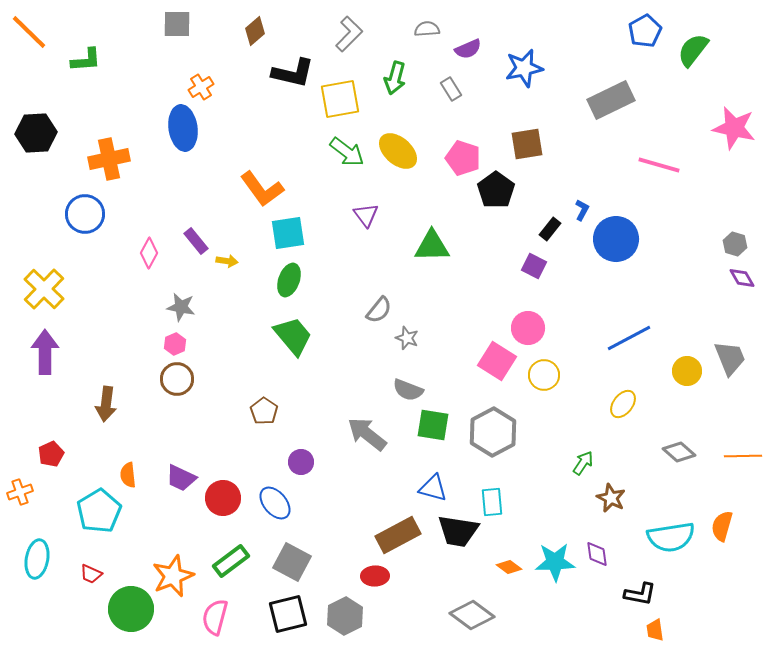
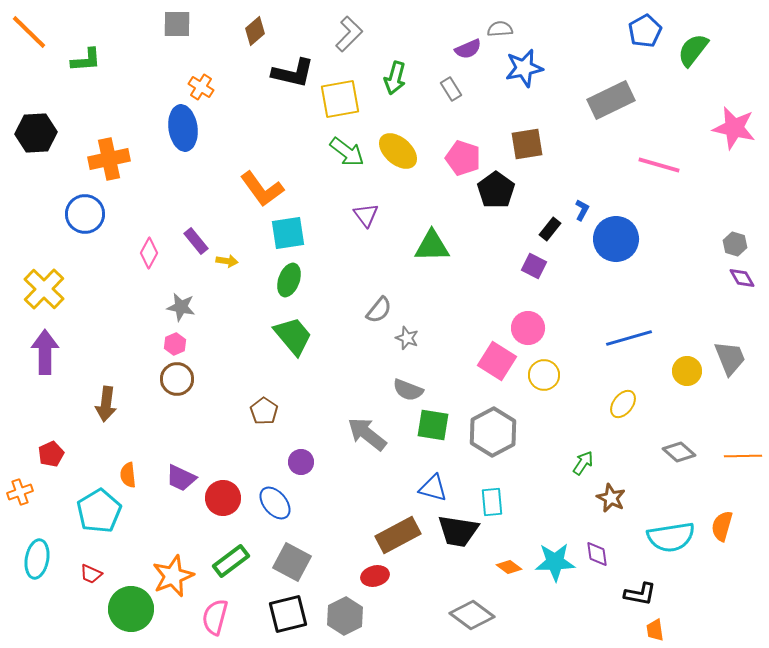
gray semicircle at (427, 29): moved 73 px right
orange cross at (201, 87): rotated 25 degrees counterclockwise
blue line at (629, 338): rotated 12 degrees clockwise
red ellipse at (375, 576): rotated 12 degrees counterclockwise
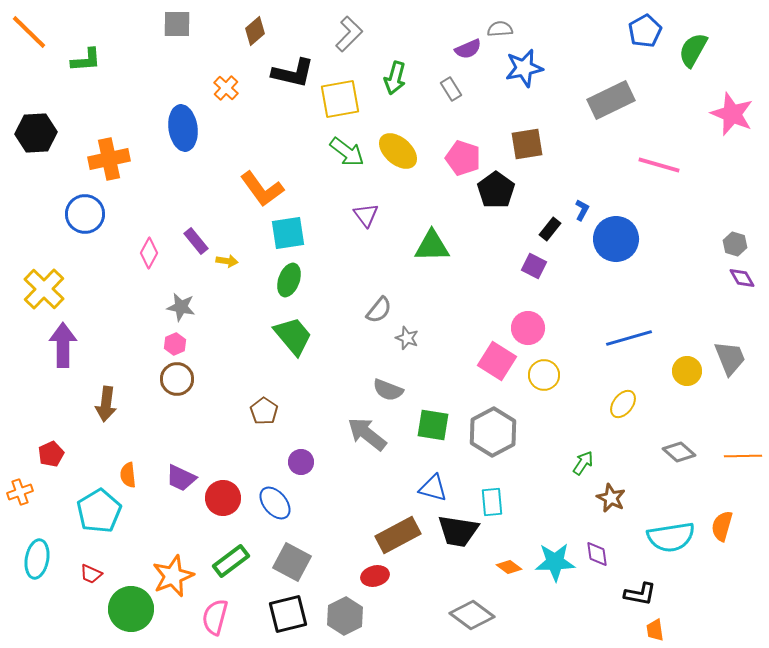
green semicircle at (693, 50): rotated 9 degrees counterclockwise
orange cross at (201, 87): moved 25 px right, 1 px down; rotated 10 degrees clockwise
pink star at (734, 128): moved 2 px left, 14 px up; rotated 9 degrees clockwise
purple arrow at (45, 352): moved 18 px right, 7 px up
gray semicircle at (408, 390): moved 20 px left
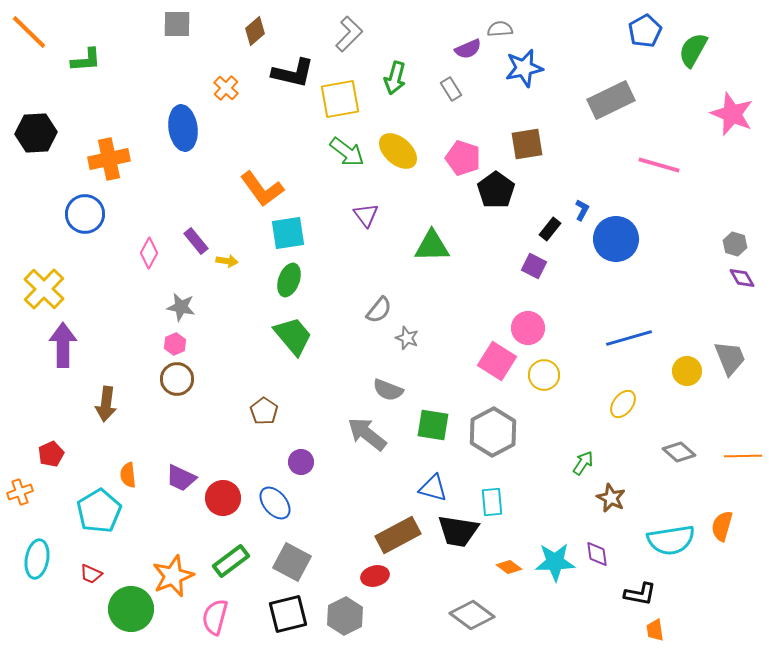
cyan semicircle at (671, 537): moved 3 px down
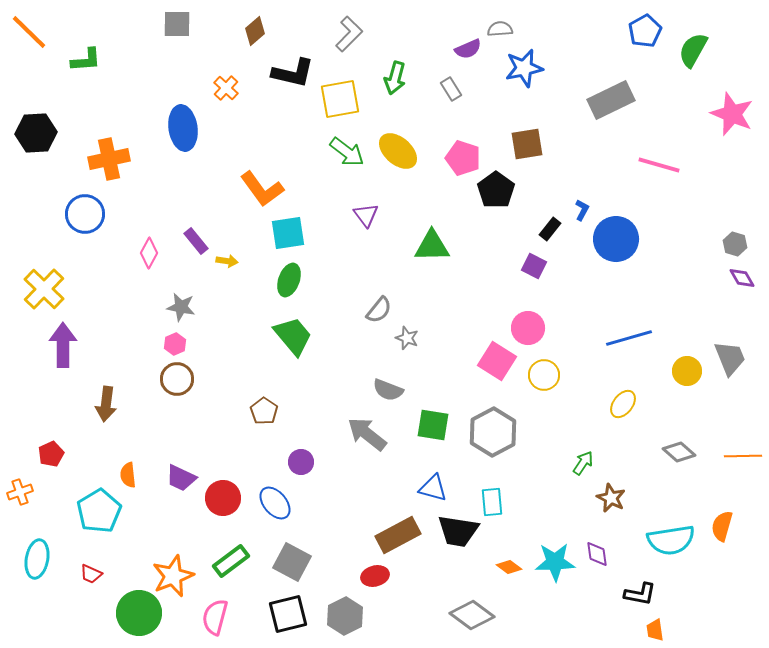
green circle at (131, 609): moved 8 px right, 4 px down
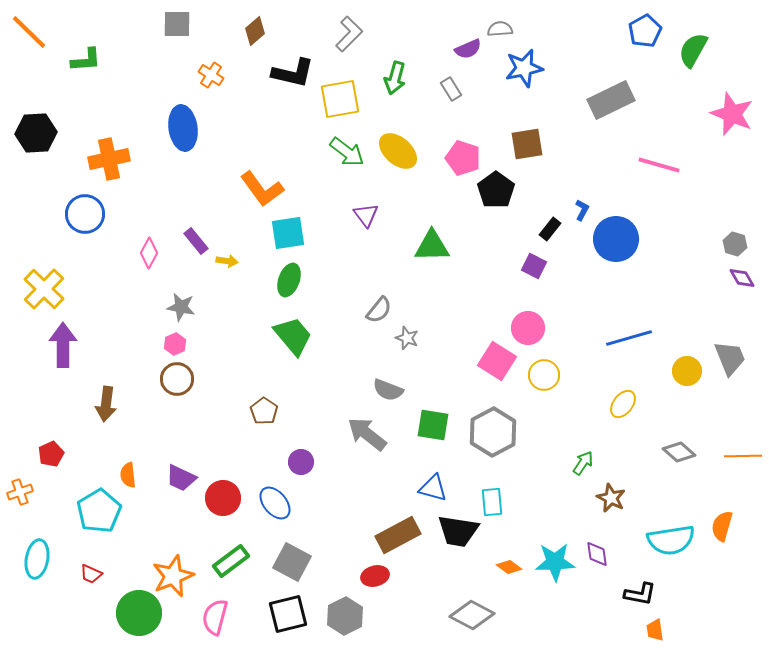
orange cross at (226, 88): moved 15 px left, 13 px up; rotated 10 degrees counterclockwise
gray diamond at (472, 615): rotated 9 degrees counterclockwise
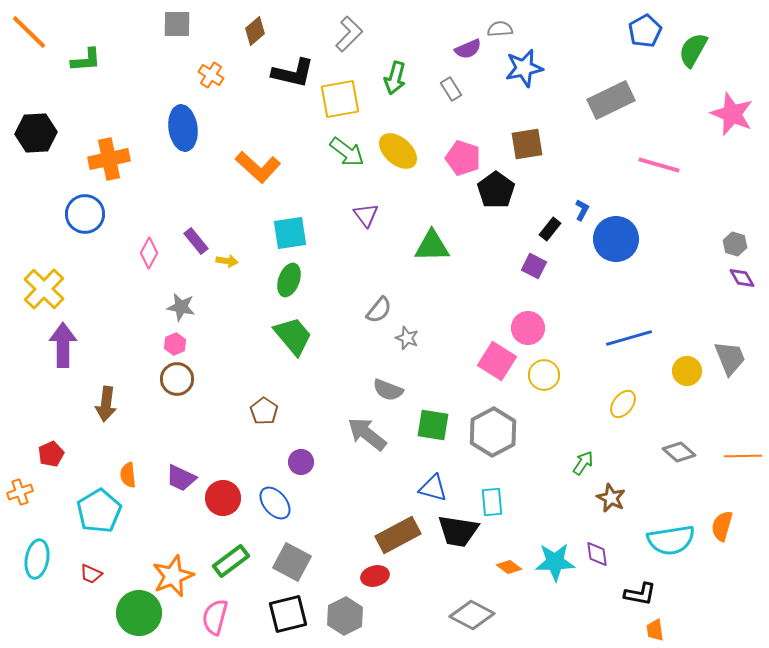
orange L-shape at (262, 189): moved 4 px left, 22 px up; rotated 12 degrees counterclockwise
cyan square at (288, 233): moved 2 px right
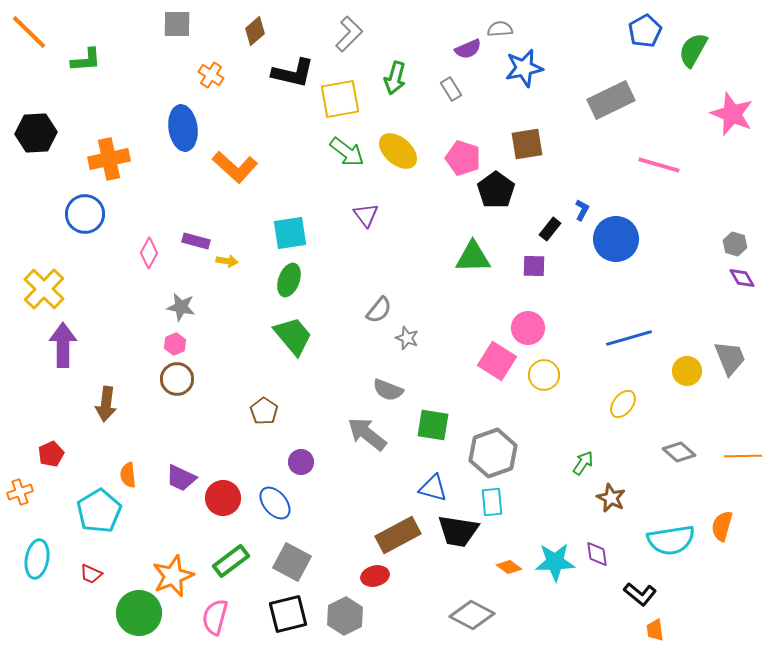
orange L-shape at (258, 167): moved 23 px left
purple rectangle at (196, 241): rotated 36 degrees counterclockwise
green triangle at (432, 246): moved 41 px right, 11 px down
purple square at (534, 266): rotated 25 degrees counterclockwise
gray hexagon at (493, 432): moved 21 px down; rotated 9 degrees clockwise
black L-shape at (640, 594): rotated 28 degrees clockwise
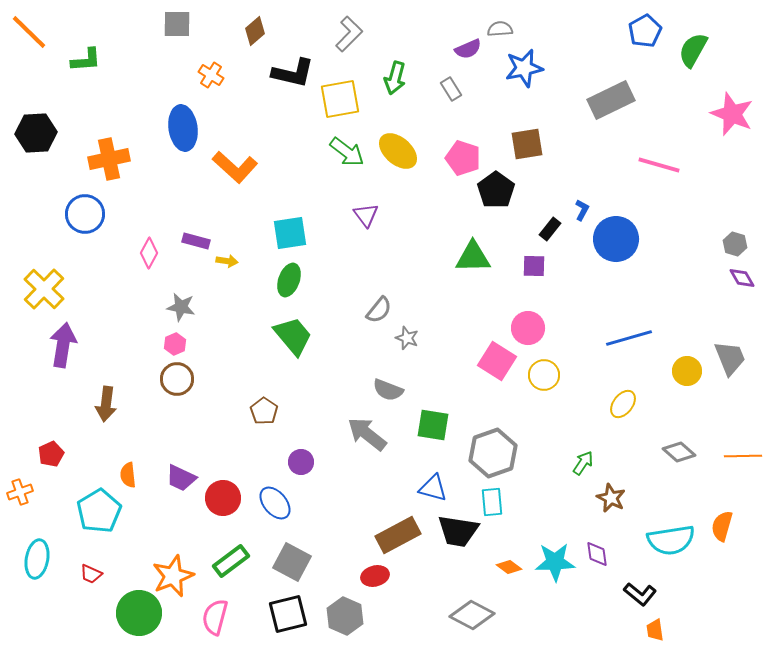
purple arrow at (63, 345): rotated 9 degrees clockwise
gray hexagon at (345, 616): rotated 9 degrees counterclockwise
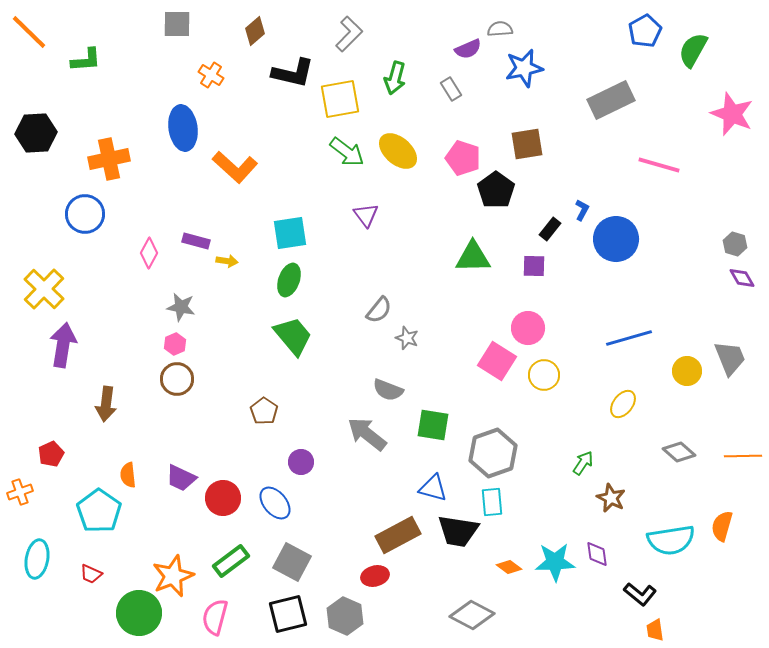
cyan pentagon at (99, 511): rotated 6 degrees counterclockwise
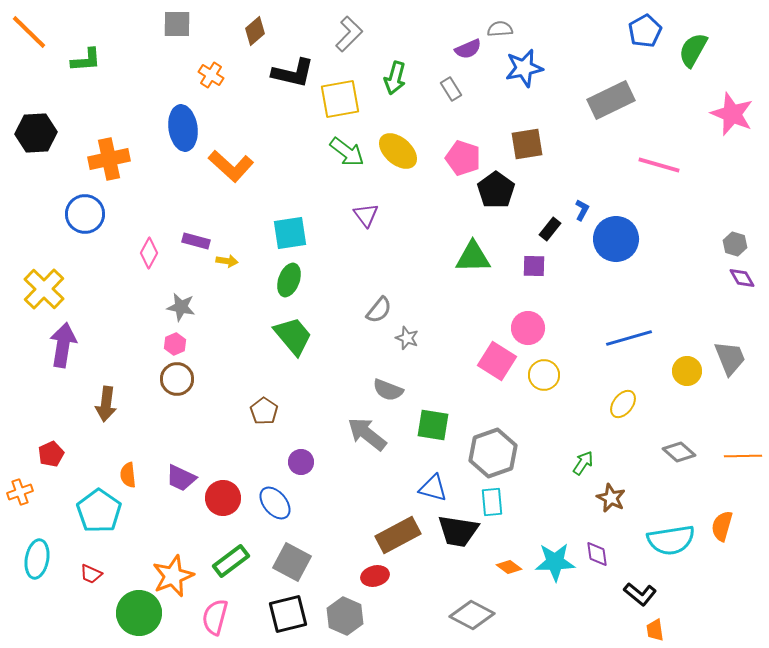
orange L-shape at (235, 167): moved 4 px left, 1 px up
